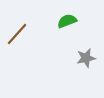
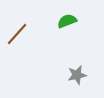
gray star: moved 9 px left, 17 px down
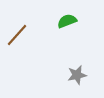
brown line: moved 1 px down
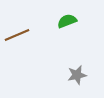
brown line: rotated 25 degrees clockwise
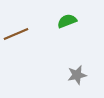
brown line: moved 1 px left, 1 px up
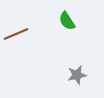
green semicircle: rotated 102 degrees counterclockwise
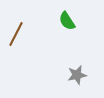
brown line: rotated 40 degrees counterclockwise
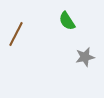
gray star: moved 8 px right, 18 px up
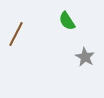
gray star: rotated 30 degrees counterclockwise
